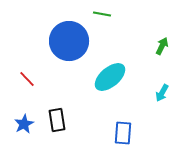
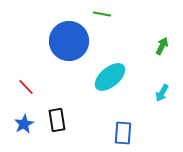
red line: moved 1 px left, 8 px down
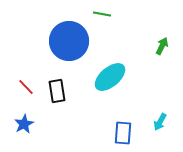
cyan arrow: moved 2 px left, 29 px down
black rectangle: moved 29 px up
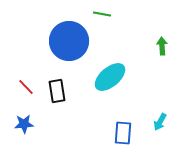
green arrow: rotated 30 degrees counterclockwise
blue star: rotated 24 degrees clockwise
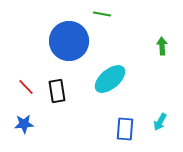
cyan ellipse: moved 2 px down
blue rectangle: moved 2 px right, 4 px up
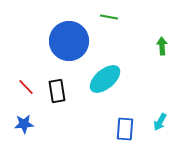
green line: moved 7 px right, 3 px down
cyan ellipse: moved 5 px left
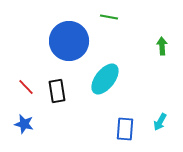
cyan ellipse: rotated 12 degrees counterclockwise
blue star: rotated 18 degrees clockwise
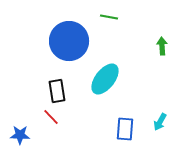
red line: moved 25 px right, 30 px down
blue star: moved 4 px left, 11 px down; rotated 12 degrees counterclockwise
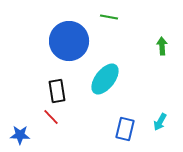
blue rectangle: rotated 10 degrees clockwise
